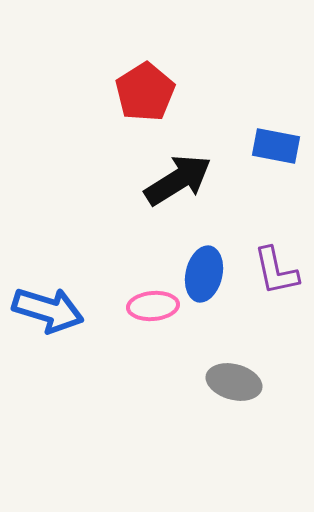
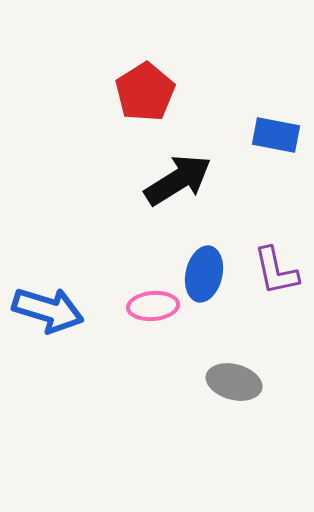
blue rectangle: moved 11 px up
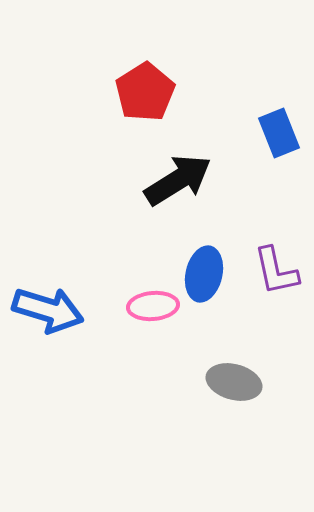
blue rectangle: moved 3 px right, 2 px up; rotated 57 degrees clockwise
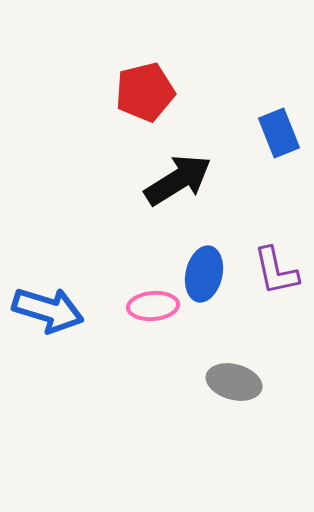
red pentagon: rotated 18 degrees clockwise
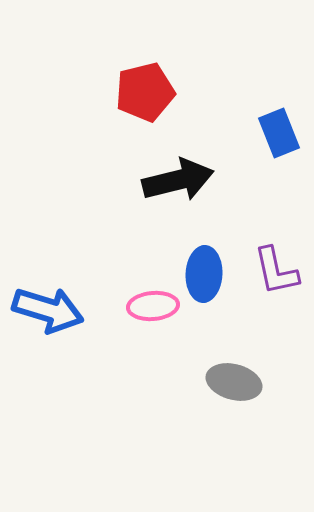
black arrow: rotated 18 degrees clockwise
blue ellipse: rotated 10 degrees counterclockwise
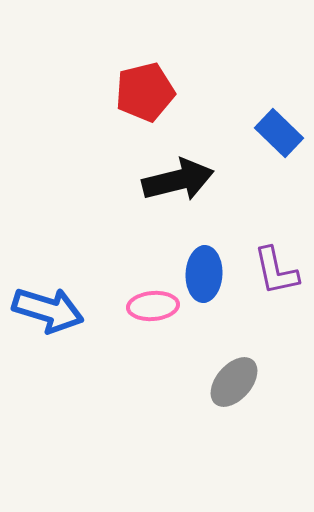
blue rectangle: rotated 24 degrees counterclockwise
gray ellipse: rotated 64 degrees counterclockwise
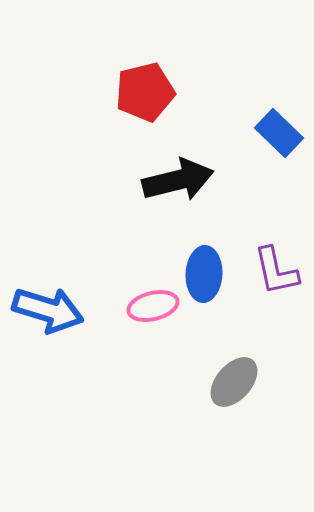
pink ellipse: rotated 9 degrees counterclockwise
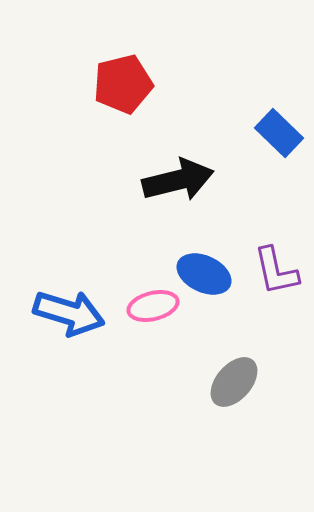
red pentagon: moved 22 px left, 8 px up
blue ellipse: rotated 68 degrees counterclockwise
blue arrow: moved 21 px right, 3 px down
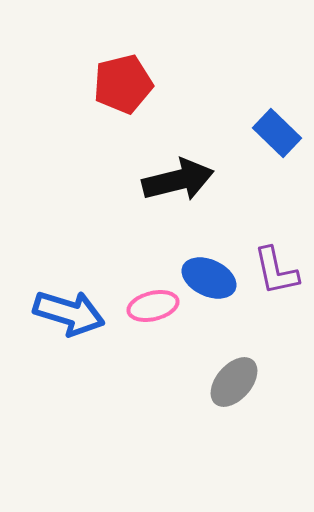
blue rectangle: moved 2 px left
blue ellipse: moved 5 px right, 4 px down
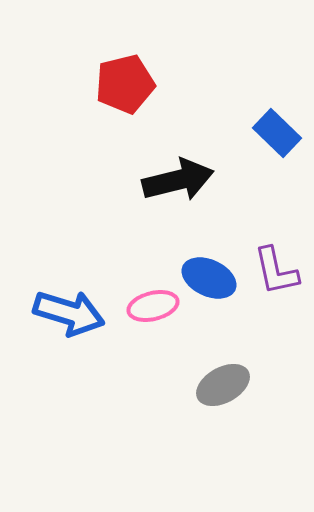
red pentagon: moved 2 px right
gray ellipse: moved 11 px left, 3 px down; rotated 20 degrees clockwise
